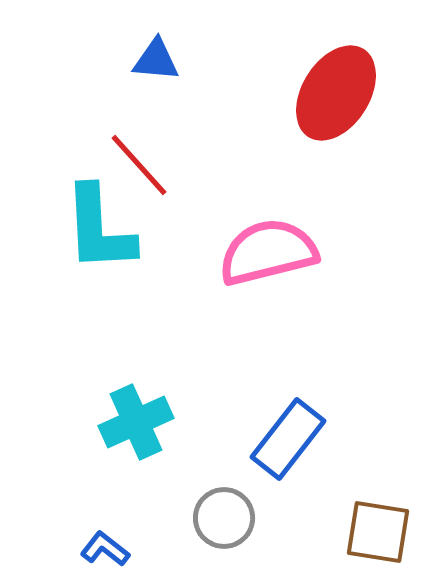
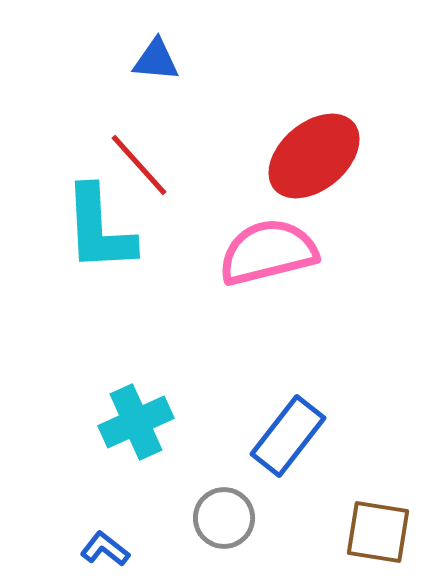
red ellipse: moved 22 px left, 63 px down; rotated 18 degrees clockwise
blue rectangle: moved 3 px up
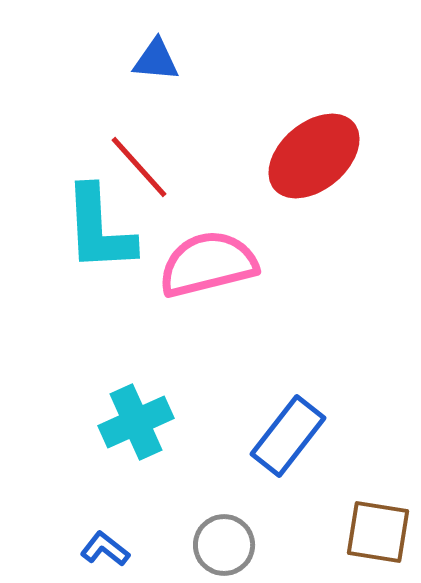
red line: moved 2 px down
pink semicircle: moved 60 px left, 12 px down
gray circle: moved 27 px down
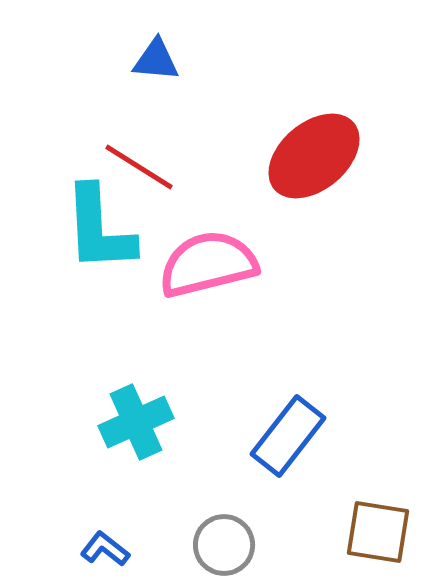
red line: rotated 16 degrees counterclockwise
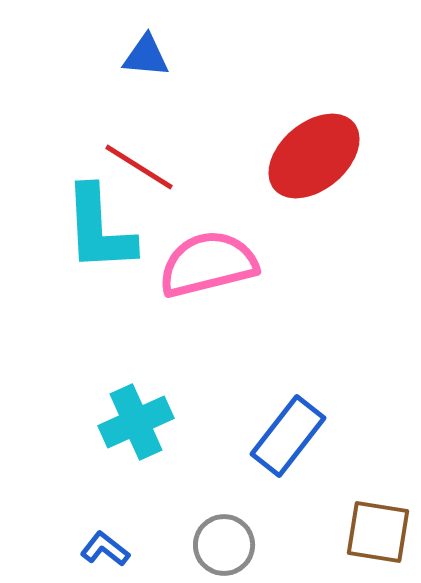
blue triangle: moved 10 px left, 4 px up
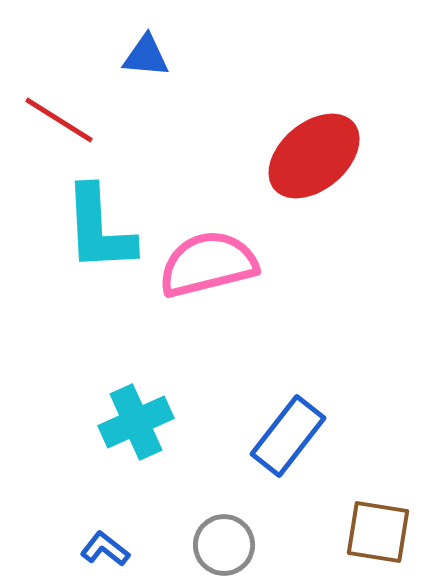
red line: moved 80 px left, 47 px up
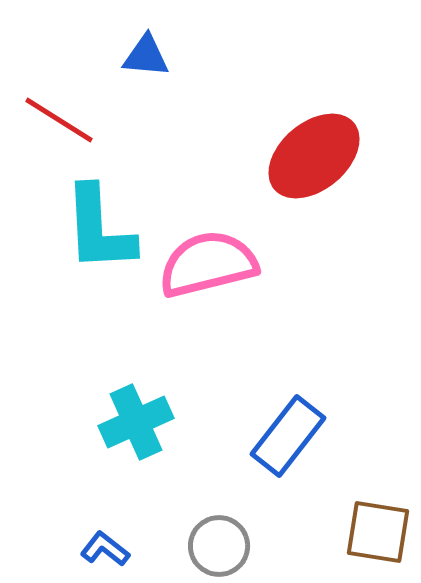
gray circle: moved 5 px left, 1 px down
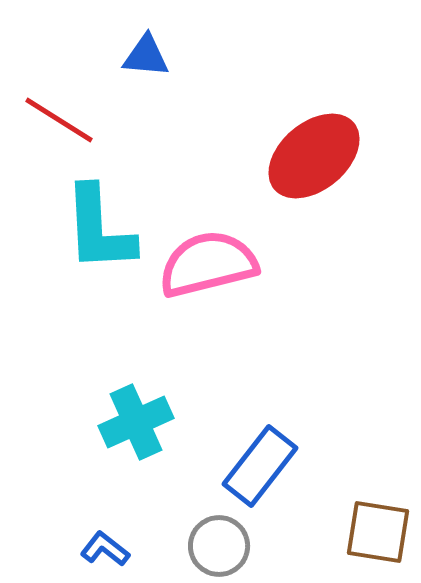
blue rectangle: moved 28 px left, 30 px down
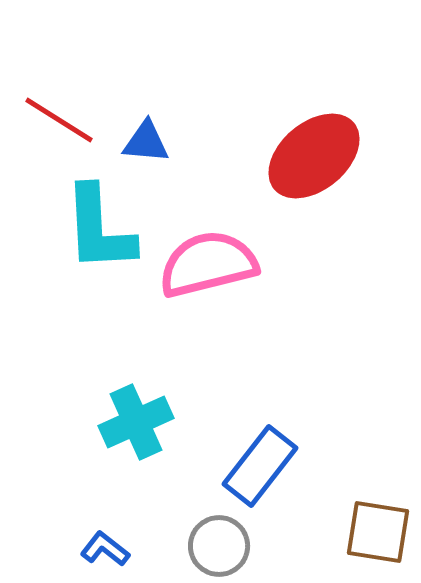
blue triangle: moved 86 px down
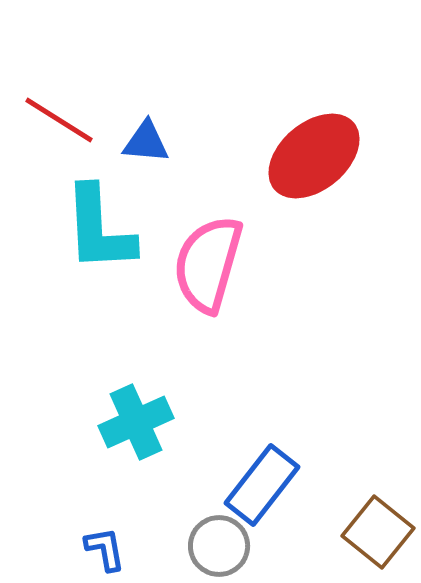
pink semicircle: rotated 60 degrees counterclockwise
blue rectangle: moved 2 px right, 19 px down
brown square: rotated 30 degrees clockwise
blue L-shape: rotated 42 degrees clockwise
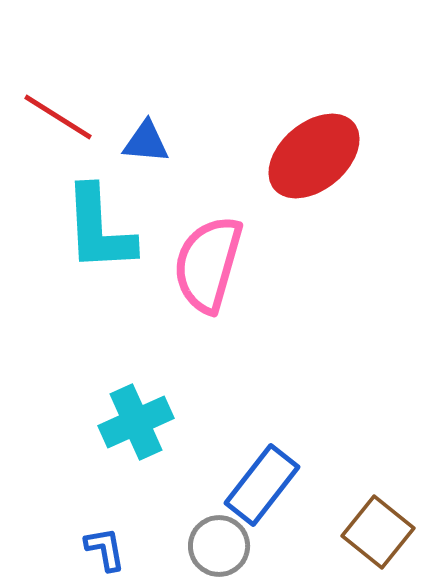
red line: moved 1 px left, 3 px up
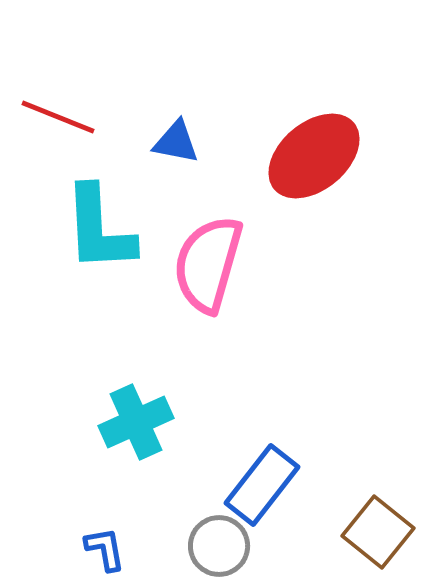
red line: rotated 10 degrees counterclockwise
blue triangle: moved 30 px right; rotated 6 degrees clockwise
